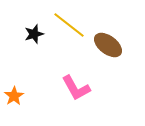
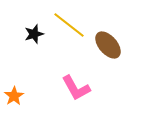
brown ellipse: rotated 12 degrees clockwise
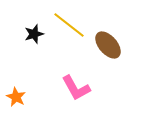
orange star: moved 2 px right, 1 px down; rotated 12 degrees counterclockwise
